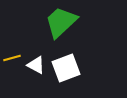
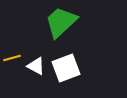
white triangle: moved 1 px down
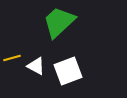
green trapezoid: moved 2 px left
white square: moved 2 px right, 3 px down
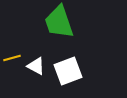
green trapezoid: rotated 66 degrees counterclockwise
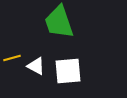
white square: rotated 16 degrees clockwise
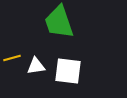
white triangle: rotated 36 degrees counterclockwise
white square: rotated 12 degrees clockwise
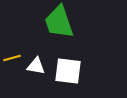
white triangle: rotated 18 degrees clockwise
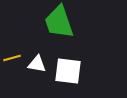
white triangle: moved 1 px right, 2 px up
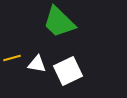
green trapezoid: rotated 27 degrees counterclockwise
white square: rotated 32 degrees counterclockwise
